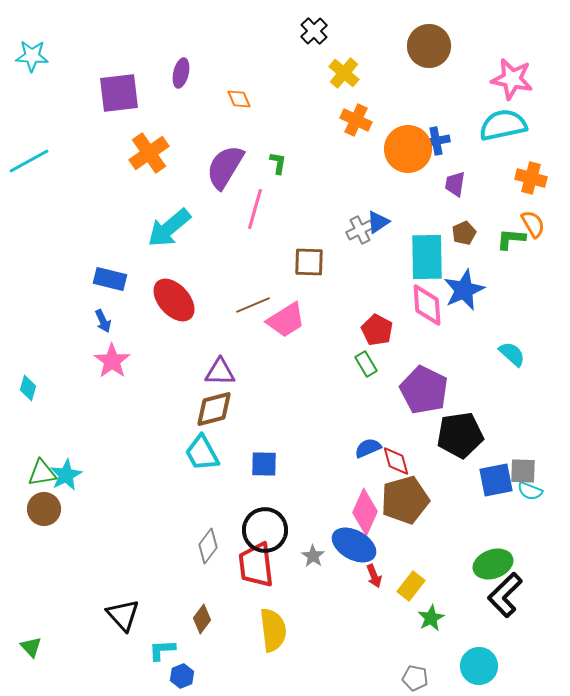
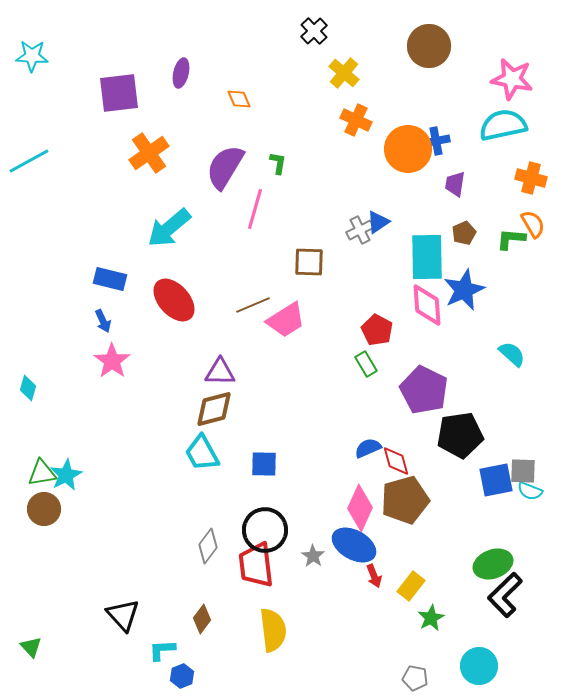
pink diamond at (365, 512): moved 5 px left, 4 px up
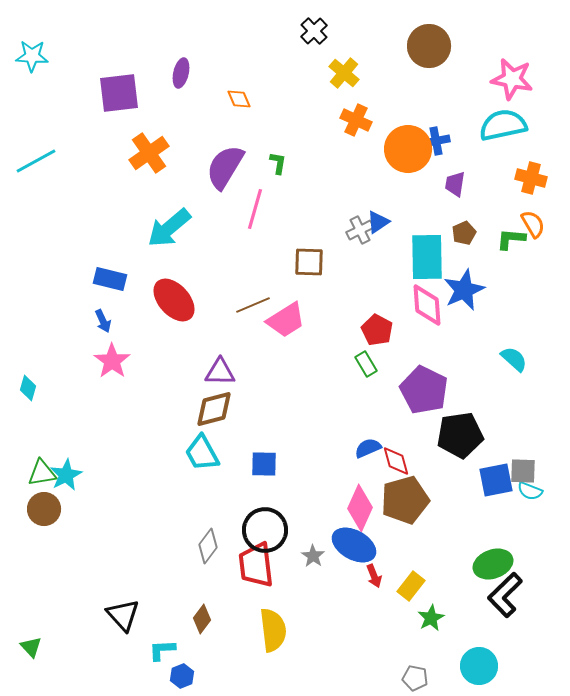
cyan line at (29, 161): moved 7 px right
cyan semicircle at (512, 354): moved 2 px right, 5 px down
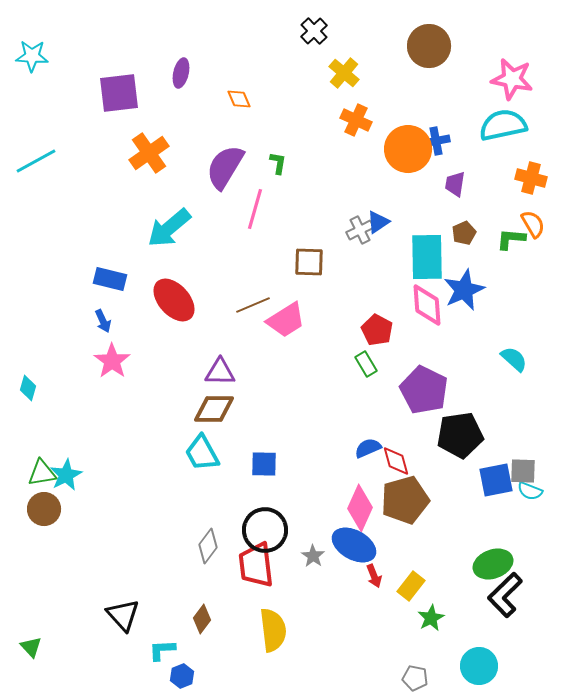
brown diamond at (214, 409): rotated 15 degrees clockwise
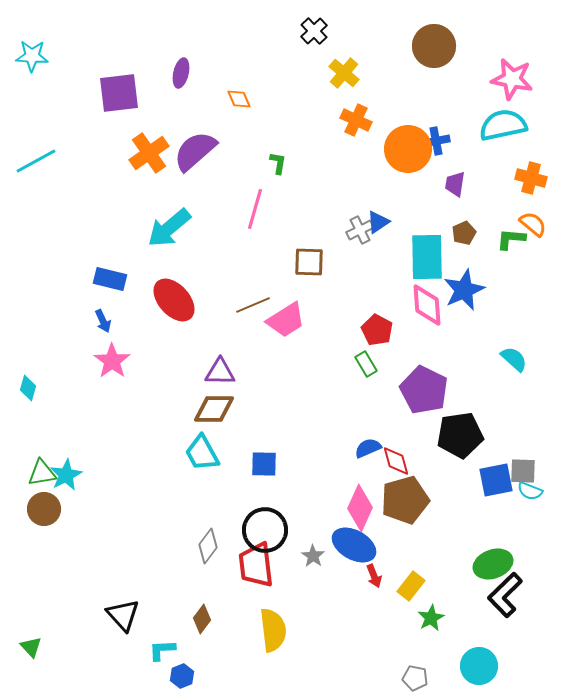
brown circle at (429, 46): moved 5 px right
purple semicircle at (225, 167): moved 30 px left, 16 px up; rotated 18 degrees clockwise
orange semicircle at (533, 224): rotated 20 degrees counterclockwise
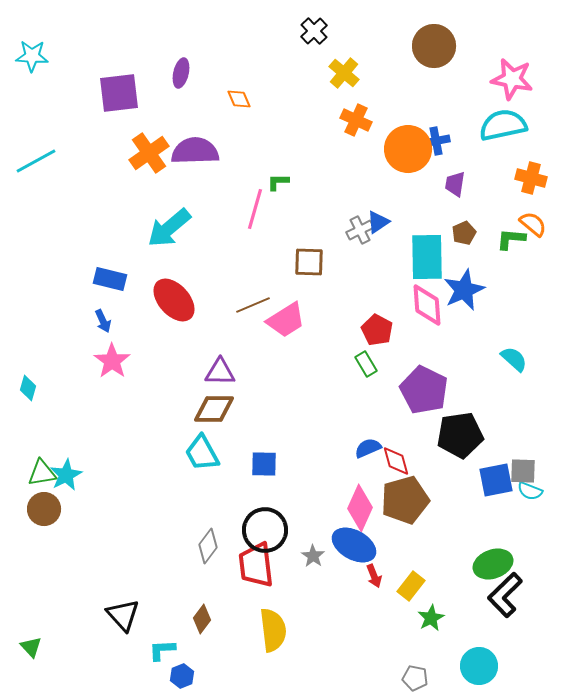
purple semicircle at (195, 151): rotated 39 degrees clockwise
green L-shape at (278, 163): moved 19 px down; rotated 100 degrees counterclockwise
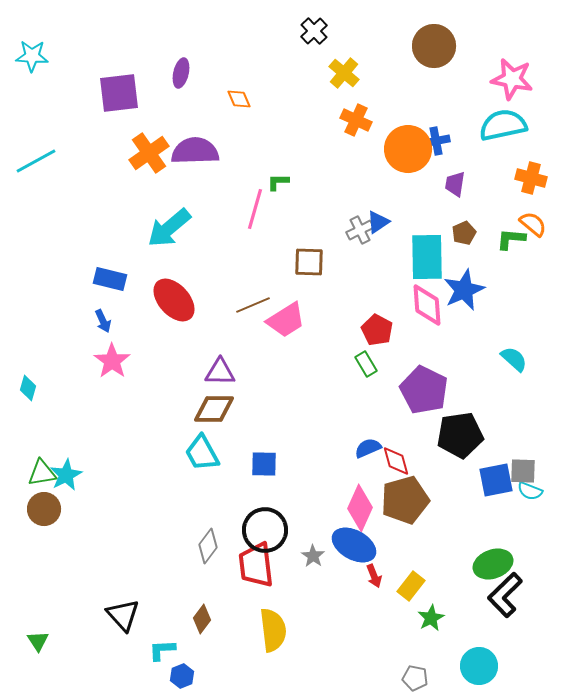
green triangle at (31, 647): moved 7 px right, 6 px up; rotated 10 degrees clockwise
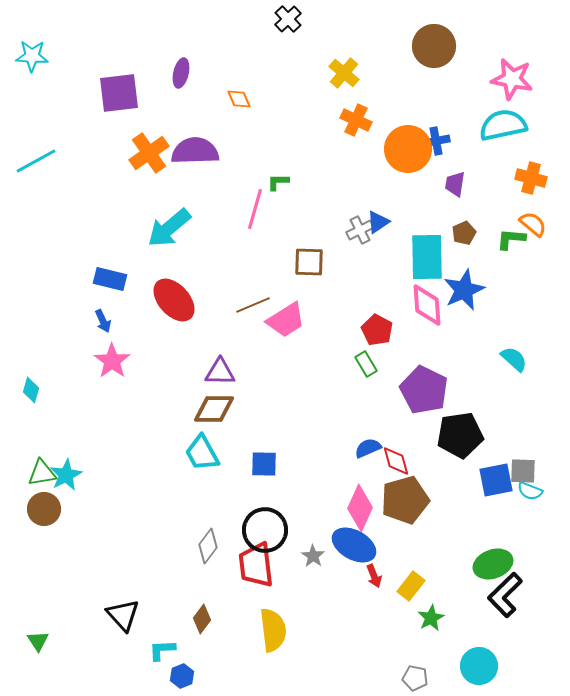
black cross at (314, 31): moved 26 px left, 12 px up
cyan diamond at (28, 388): moved 3 px right, 2 px down
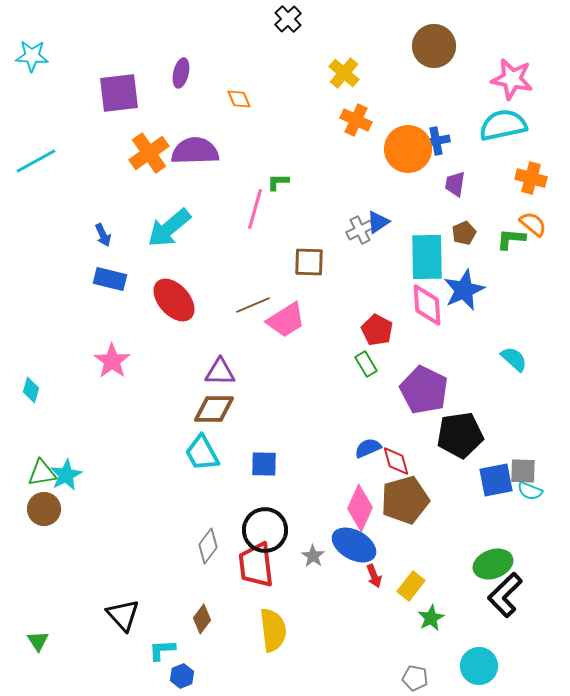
blue arrow at (103, 321): moved 86 px up
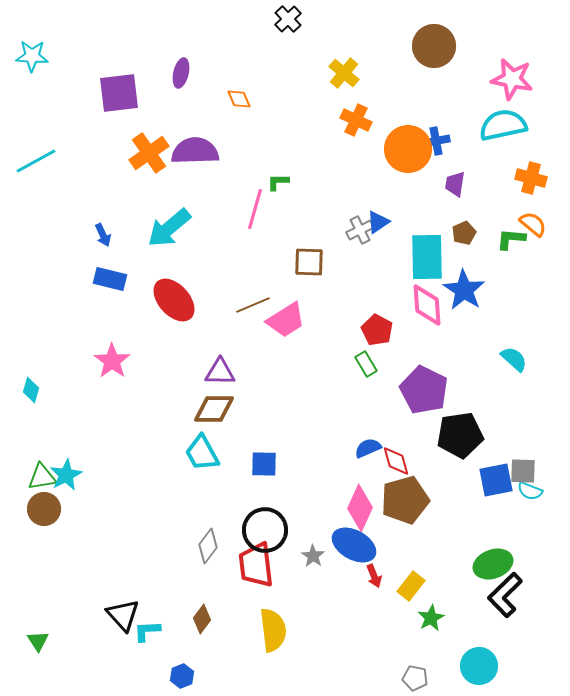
blue star at (464, 290): rotated 15 degrees counterclockwise
green triangle at (42, 473): moved 4 px down
cyan L-shape at (162, 650): moved 15 px left, 19 px up
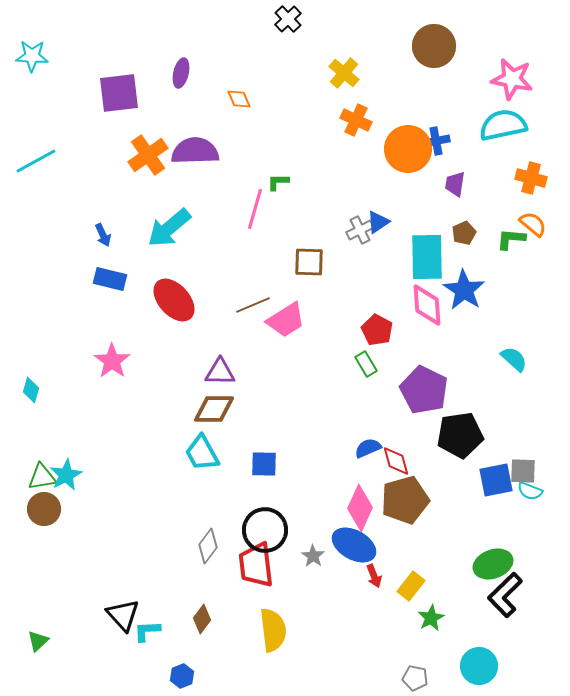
orange cross at (149, 153): moved 1 px left, 2 px down
green triangle at (38, 641): rotated 20 degrees clockwise
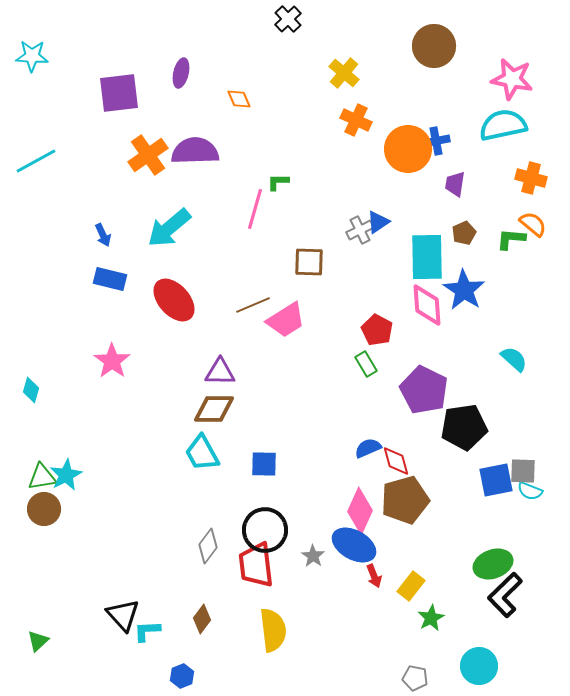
black pentagon at (460, 435): moved 4 px right, 8 px up
pink diamond at (360, 508): moved 3 px down
